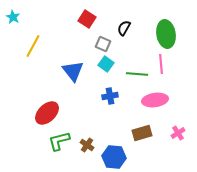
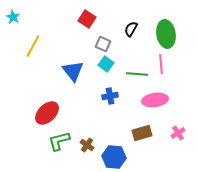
black semicircle: moved 7 px right, 1 px down
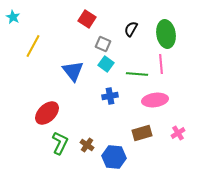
green L-shape: moved 1 px right, 2 px down; rotated 130 degrees clockwise
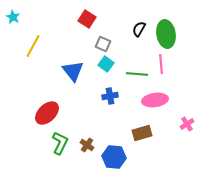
black semicircle: moved 8 px right
pink cross: moved 9 px right, 9 px up
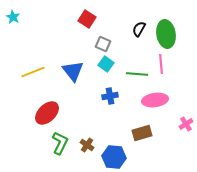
yellow line: moved 26 px down; rotated 40 degrees clockwise
pink cross: moved 1 px left
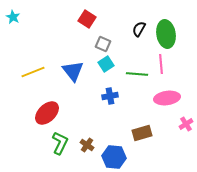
cyan square: rotated 21 degrees clockwise
pink ellipse: moved 12 px right, 2 px up
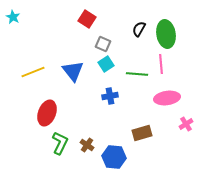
red ellipse: rotated 25 degrees counterclockwise
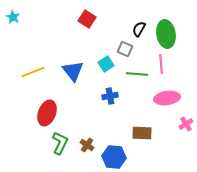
gray square: moved 22 px right, 5 px down
brown rectangle: rotated 18 degrees clockwise
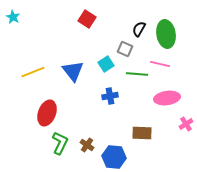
pink line: moved 1 px left; rotated 72 degrees counterclockwise
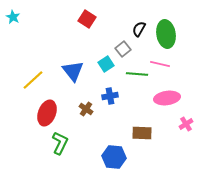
gray square: moved 2 px left; rotated 28 degrees clockwise
yellow line: moved 8 px down; rotated 20 degrees counterclockwise
brown cross: moved 1 px left, 36 px up
